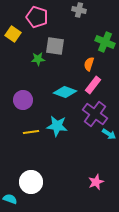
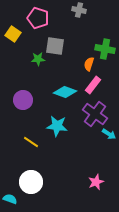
pink pentagon: moved 1 px right, 1 px down
green cross: moved 7 px down; rotated 12 degrees counterclockwise
yellow line: moved 10 px down; rotated 42 degrees clockwise
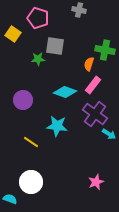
green cross: moved 1 px down
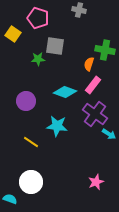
purple circle: moved 3 px right, 1 px down
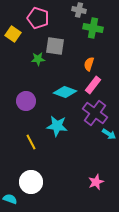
green cross: moved 12 px left, 22 px up
purple cross: moved 1 px up
yellow line: rotated 28 degrees clockwise
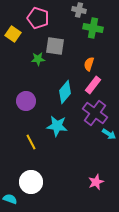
cyan diamond: rotated 70 degrees counterclockwise
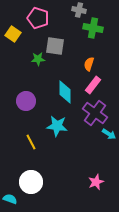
cyan diamond: rotated 40 degrees counterclockwise
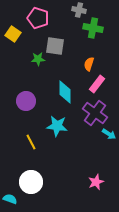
pink rectangle: moved 4 px right, 1 px up
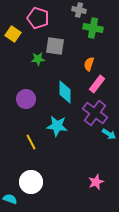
purple circle: moved 2 px up
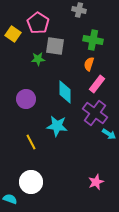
pink pentagon: moved 5 px down; rotated 15 degrees clockwise
green cross: moved 12 px down
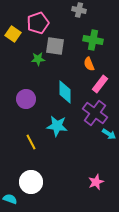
pink pentagon: rotated 20 degrees clockwise
orange semicircle: rotated 40 degrees counterclockwise
pink rectangle: moved 3 px right
